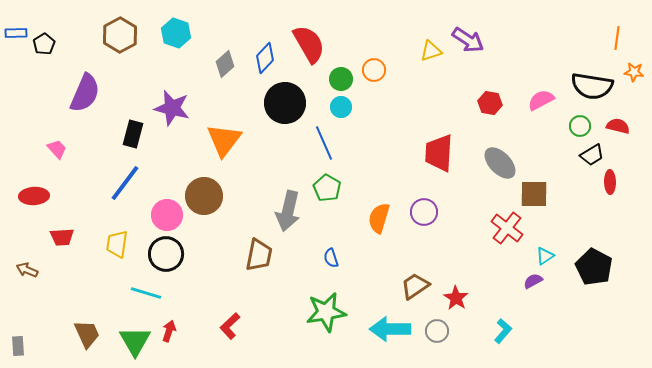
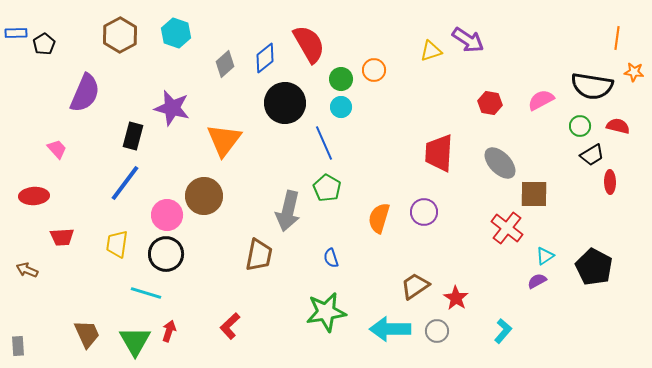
blue diamond at (265, 58): rotated 8 degrees clockwise
black rectangle at (133, 134): moved 2 px down
purple semicircle at (533, 281): moved 4 px right
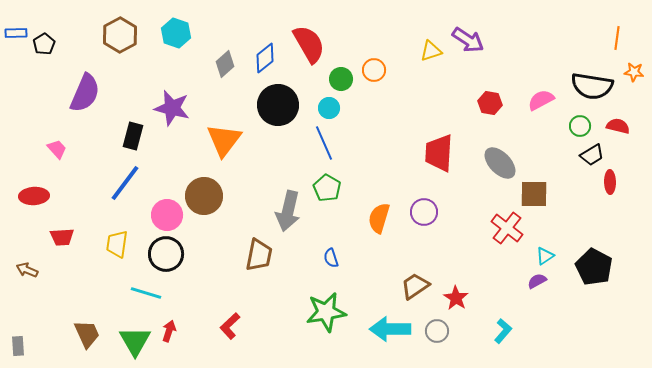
black circle at (285, 103): moved 7 px left, 2 px down
cyan circle at (341, 107): moved 12 px left, 1 px down
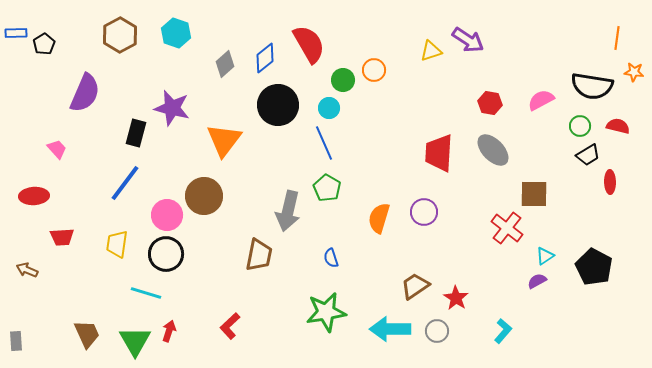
green circle at (341, 79): moved 2 px right, 1 px down
black rectangle at (133, 136): moved 3 px right, 3 px up
black trapezoid at (592, 155): moved 4 px left
gray ellipse at (500, 163): moved 7 px left, 13 px up
gray rectangle at (18, 346): moved 2 px left, 5 px up
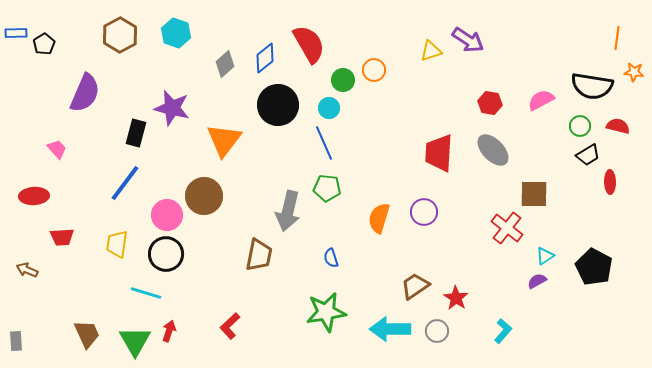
green pentagon at (327, 188): rotated 24 degrees counterclockwise
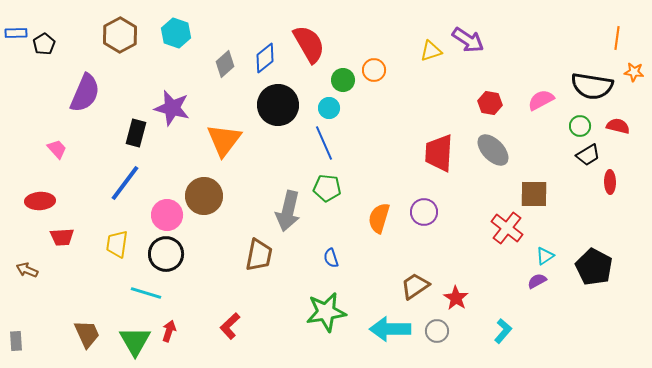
red ellipse at (34, 196): moved 6 px right, 5 px down
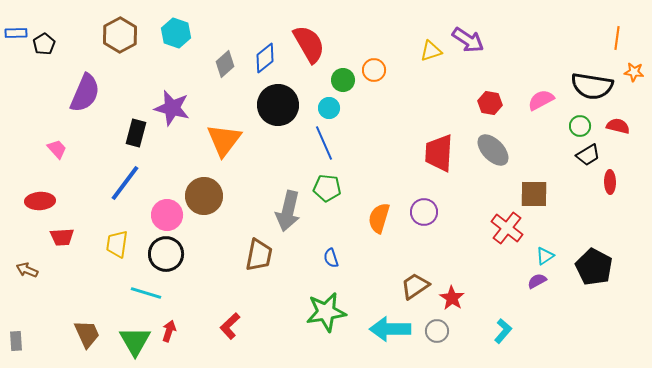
red star at (456, 298): moved 4 px left
